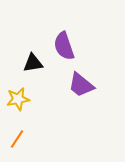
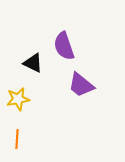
black triangle: rotated 35 degrees clockwise
orange line: rotated 30 degrees counterclockwise
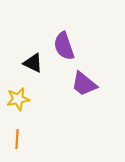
purple trapezoid: moved 3 px right, 1 px up
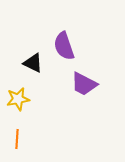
purple trapezoid: rotated 12 degrees counterclockwise
